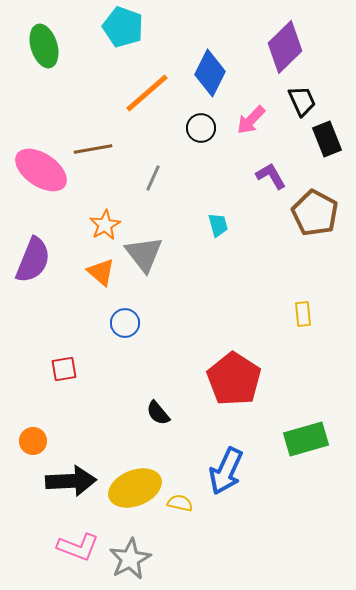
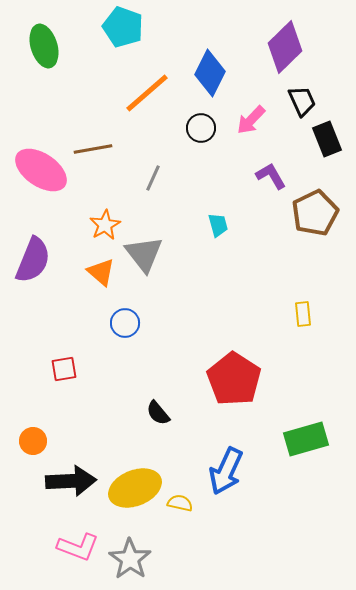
brown pentagon: rotated 18 degrees clockwise
gray star: rotated 9 degrees counterclockwise
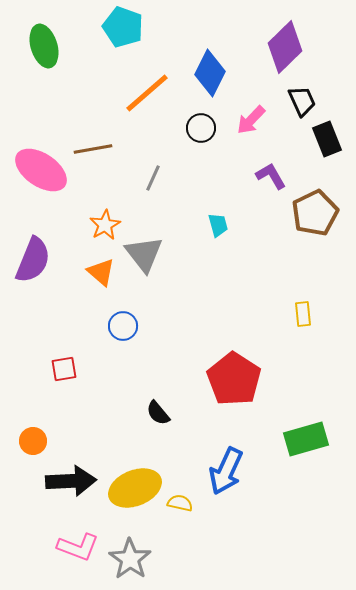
blue circle: moved 2 px left, 3 px down
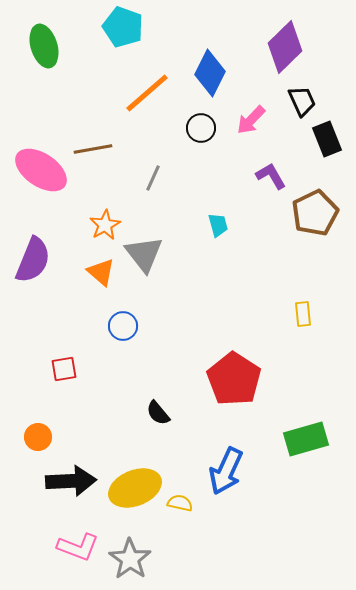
orange circle: moved 5 px right, 4 px up
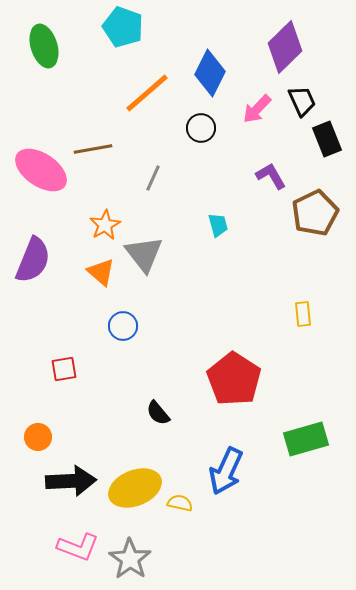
pink arrow: moved 6 px right, 11 px up
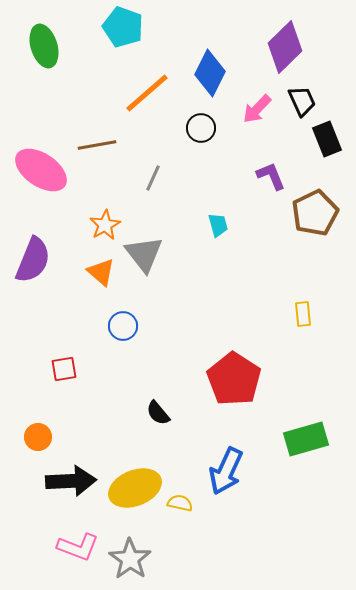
brown line: moved 4 px right, 4 px up
purple L-shape: rotated 8 degrees clockwise
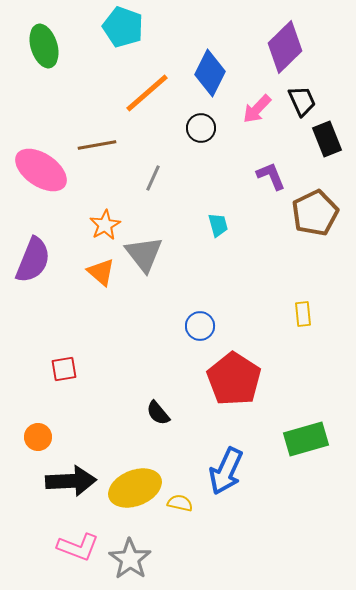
blue circle: moved 77 px right
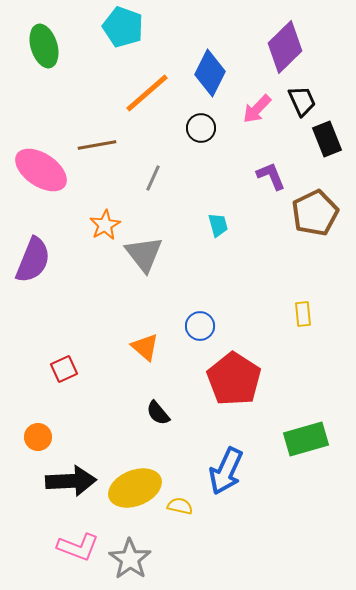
orange triangle: moved 44 px right, 75 px down
red square: rotated 16 degrees counterclockwise
yellow semicircle: moved 3 px down
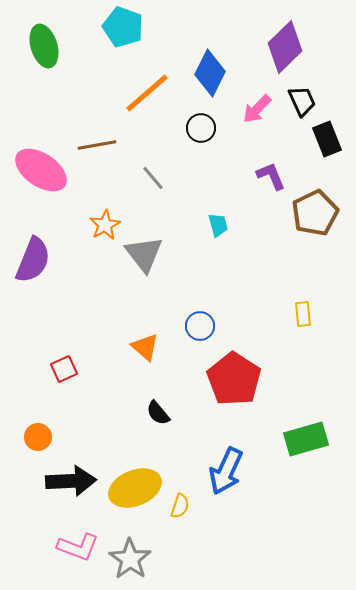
gray line: rotated 64 degrees counterclockwise
yellow semicircle: rotated 95 degrees clockwise
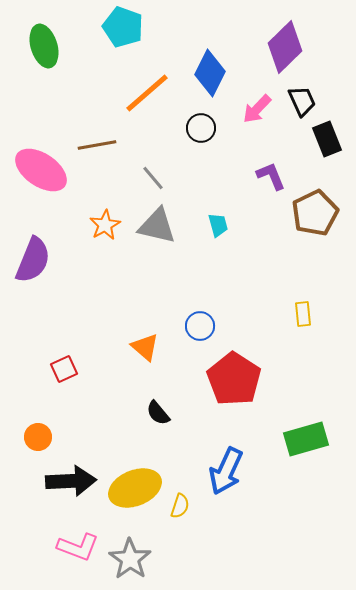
gray triangle: moved 13 px right, 28 px up; rotated 39 degrees counterclockwise
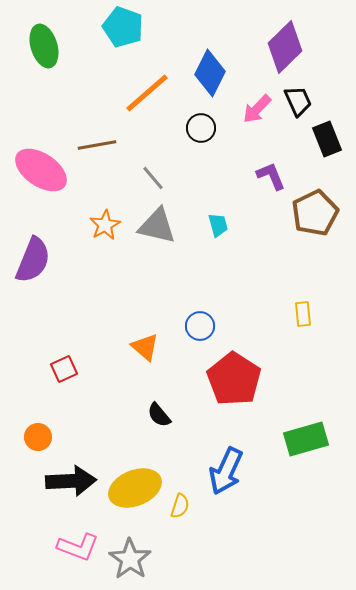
black trapezoid: moved 4 px left
black semicircle: moved 1 px right, 2 px down
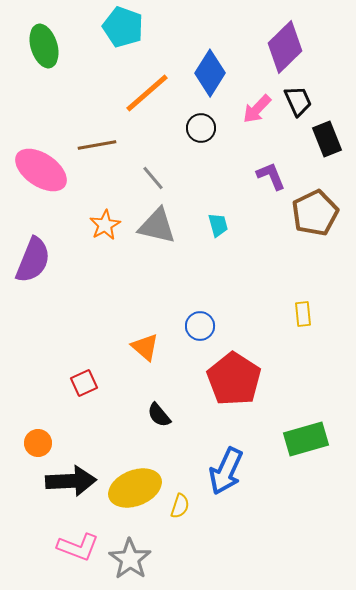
blue diamond: rotated 6 degrees clockwise
red square: moved 20 px right, 14 px down
orange circle: moved 6 px down
